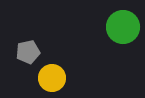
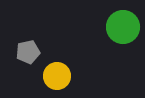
yellow circle: moved 5 px right, 2 px up
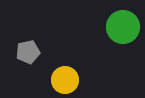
yellow circle: moved 8 px right, 4 px down
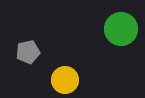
green circle: moved 2 px left, 2 px down
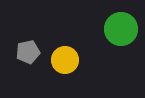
yellow circle: moved 20 px up
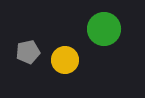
green circle: moved 17 px left
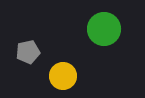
yellow circle: moved 2 px left, 16 px down
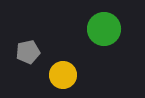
yellow circle: moved 1 px up
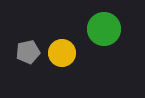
yellow circle: moved 1 px left, 22 px up
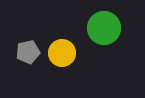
green circle: moved 1 px up
